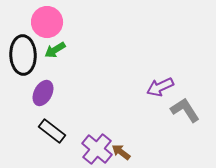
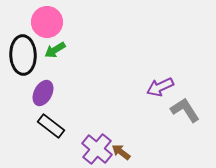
black rectangle: moved 1 px left, 5 px up
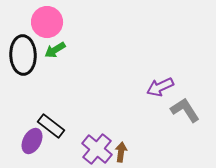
purple ellipse: moved 11 px left, 48 px down
brown arrow: rotated 60 degrees clockwise
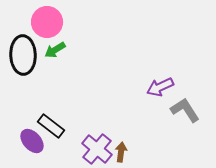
purple ellipse: rotated 70 degrees counterclockwise
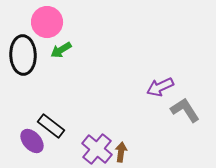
green arrow: moved 6 px right
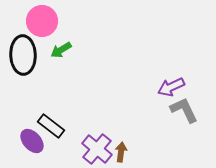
pink circle: moved 5 px left, 1 px up
purple arrow: moved 11 px right
gray L-shape: moved 1 px left; rotated 8 degrees clockwise
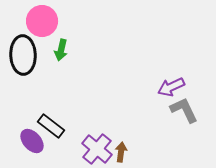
green arrow: rotated 45 degrees counterclockwise
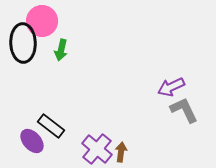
black ellipse: moved 12 px up
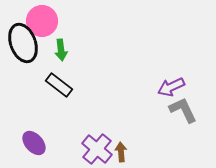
black ellipse: rotated 18 degrees counterclockwise
green arrow: rotated 20 degrees counterclockwise
gray L-shape: moved 1 px left
black rectangle: moved 8 px right, 41 px up
purple ellipse: moved 2 px right, 2 px down
brown arrow: rotated 12 degrees counterclockwise
